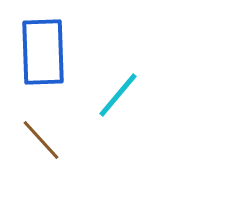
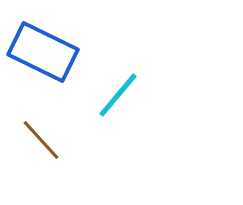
blue rectangle: rotated 62 degrees counterclockwise
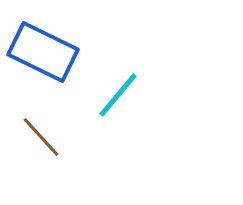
brown line: moved 3 px up
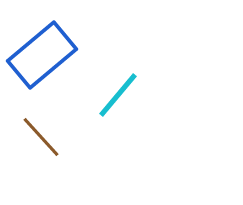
blue rectangle: moved 1 px left, 3 px down; rotated 66 degrees counterclockwise
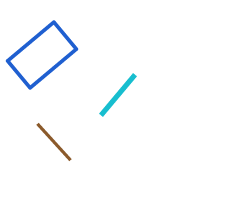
brown line: moved 13 px right, 5 px down
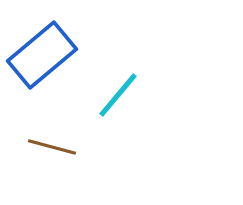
brown line: moved 2 px left, 5 px down; rotated 33 degrees counterclockwise
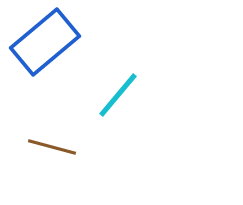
blue rectangle: moved 3 px right, 13 px up
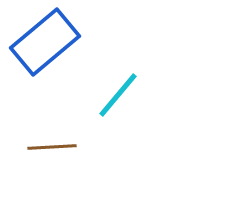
brown line: rotated 18 degrees counterclockwise
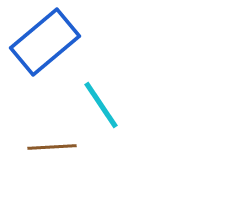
cyan line: moved 17 px left, 10 px down; rotated 74 degrees counterclockwise
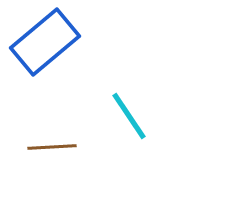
cyan line: moved 28 px right, 11 px down
